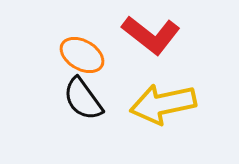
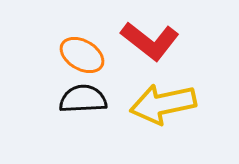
red L-shape: moved 1 px left, 6 px down
black semicircle: rotated 123 degrees clockwise
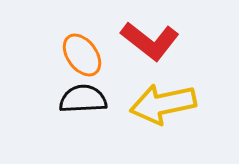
orange ellipse: rotated 24 degrees clockwise
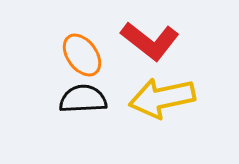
yellow arrow: moved 1 px left, 6 px up
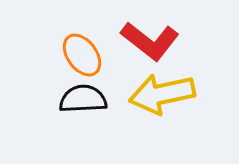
yellow arrow: moved 4 px up
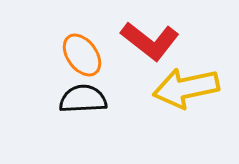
yellow arrow: moved 24 px right, 6 px up
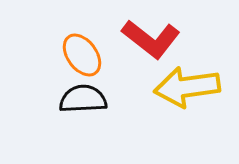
red L-shape: moved 1 px right, 2 px up
yellow arrow: moved 1 px right, 1 px up; rotated 4 degrees clockwise
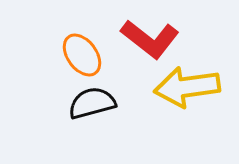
red L-shape: moved 1 px left
black semicircle: moved 9 px right, 4 px down; rotated 12 degrees counterclockwise
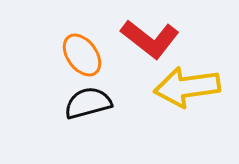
black semicircle: moved 4 px left
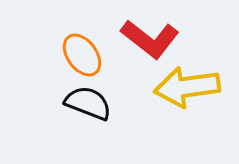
black semicircle: rotated 36 degrees clockwise
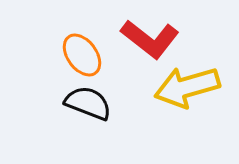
yellow arrow: rotated 8 degrees counterclockwise
